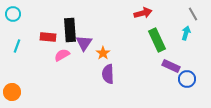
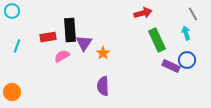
cyan circle: moved 1 px left, 3 px up
cyan arrow: rotated 32 degrees counterclockwise
red rectangle: rotated 14 degrees counterclockwise
pink semicircle: moved 1 px down
purple semicircle: moved 5 px left, 12 px down
blue circle: moved 19 px up
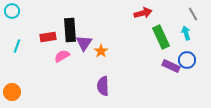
green rectangle: moved 4 px right, 3 px up
orange star: moved 2 px left, 2 px up
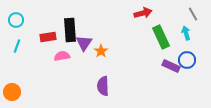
cyan circle: moved 4 px right, 9 px down
pink semicircle: rotated 21 degrees clockwise
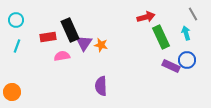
red arrow: moved 3 px right, 4 px down
black rectangle: rotated 20 degrees counterclockwise
orange star: moved 6 px up; rotated 24 degrees counterclockwise
purple semicircle: moved 2 px left
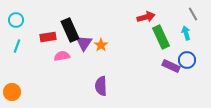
orange star: rotated 24 degrees clockwise
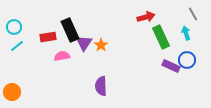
cyan circle: moved 2 px left, 7 px down
cyan line: rotated 32 degrees clockwise
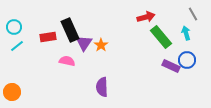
green rectangle: rotated 15 degrees counterclockwise
pink semicircle: moved 5 px right, 5 px down; rotated 21 degrees clockwise
purple semicircle: moved 1 px right, 1 px down
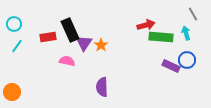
red arrow: moved 8 px down
cyan circle: moved 3 px up
green rectangle: rotated 45 degrees counterclockwise
cyan line: rotated 16 degrees counterclockwise
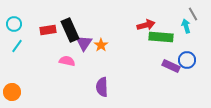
cyan arrow: moved 7 px up
red rectangle: moved 7 px up
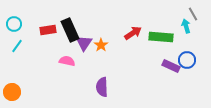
red arrow: moved 13 px left, 8 px down; rotated 18 degrees counterclockwise
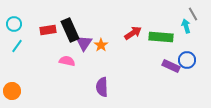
orange circle: moved 1 px up
